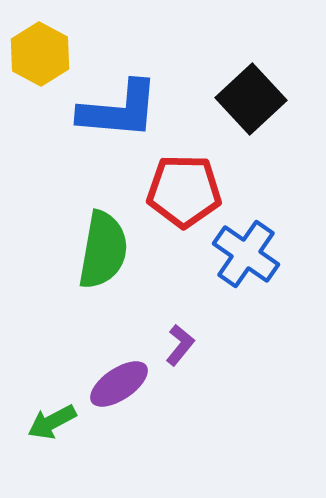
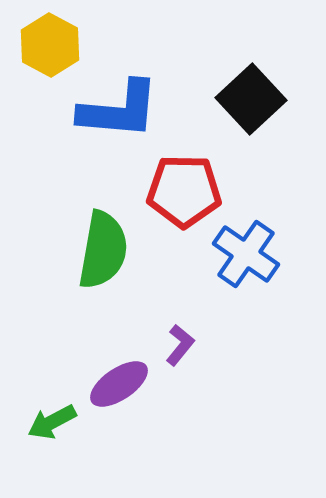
yellow hexagon: moved 10 px right, 9 px up
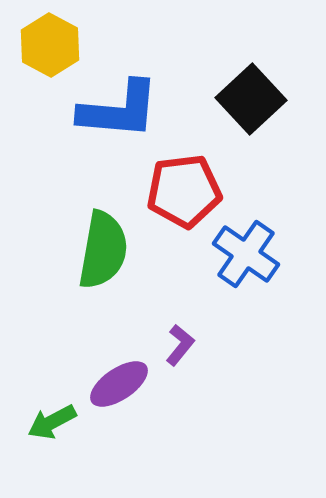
red pentagon: rotated 8 degrees counterclockwise
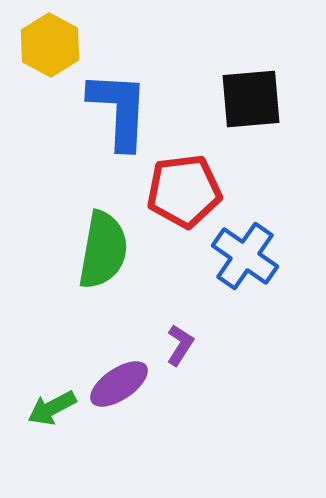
black square: rotated 38 degrees clockwise
blue L-shape: rotated 92 degrees counterclockwise
blue cross: moved 1 px left, 2 px down
purple L-shape: rotated 6 degrees counterclockwise
green arrow: moved 14 px up
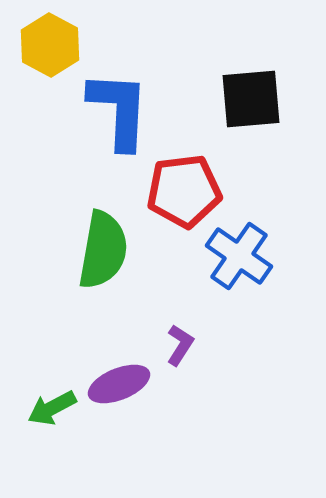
blue cross: moved 6 px left
purple ellipse: rotated 12 degrees clockwise
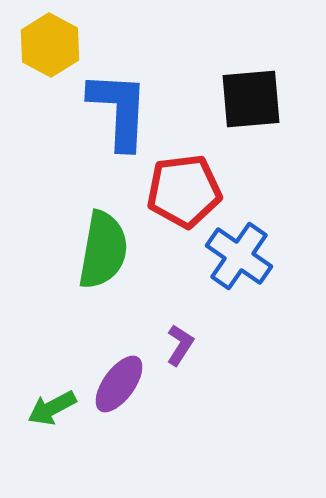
purple ellipse: rotated 32 degrees counterclockwise
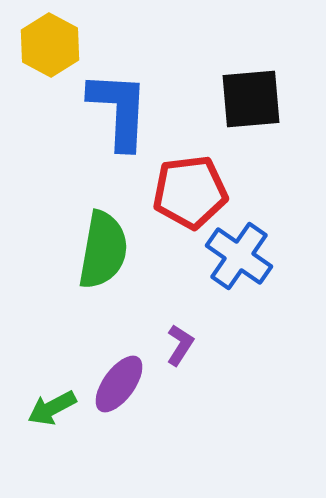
red pentagon: moved 6 px right, 1 px down
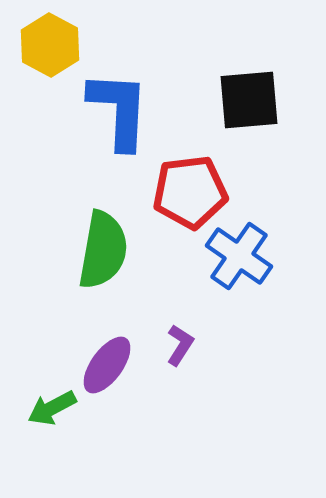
black square: moved 2 px left, 1 px down
purple ellipse: moved 12 px left, 19 px up
